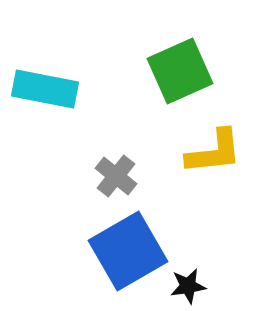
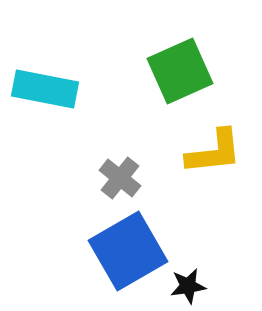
gray cross: moved 4 px right, 2 px down
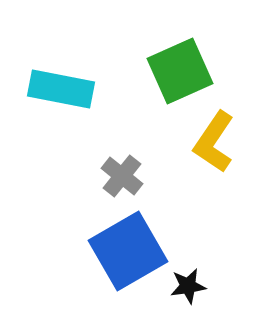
cyan rectangle: moved 16 px right
yellow L-shape: moved 10 px up; rotated 130 degrees clockwise
gray cross: moved 2 px right, 2 px up
